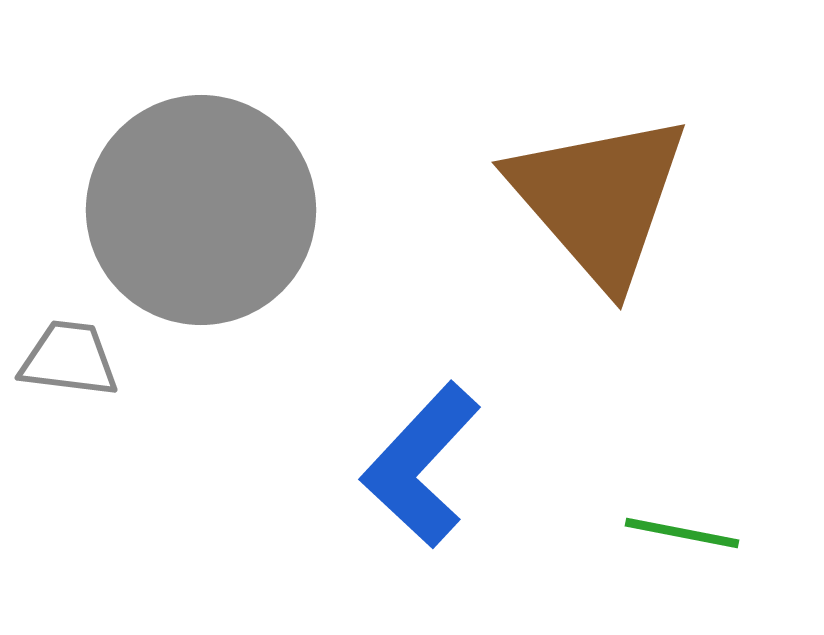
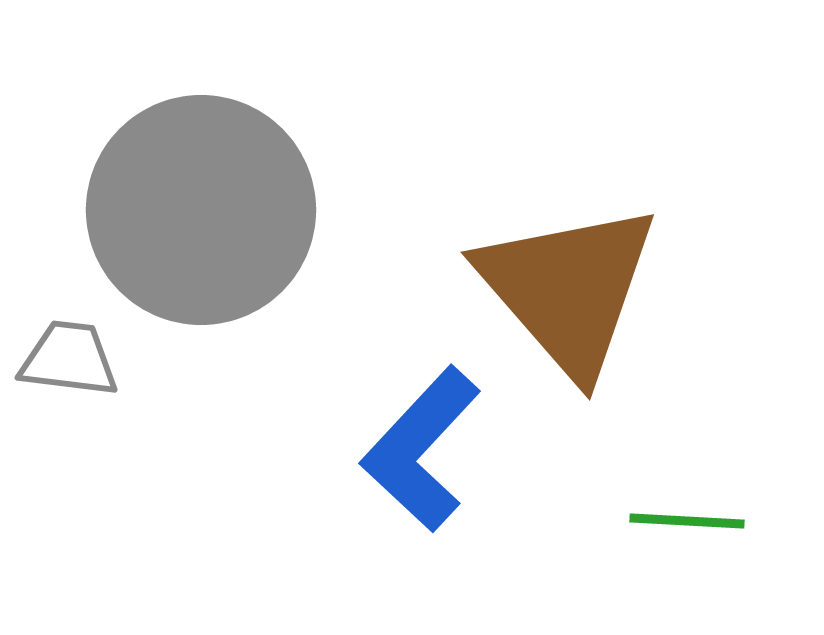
brown triangle: moved 31 px left, 90 px down
blue L-shape: moved 16 px up
green line: moved 5 px right, 12 px up; rotated 8 degrees counterclockwise
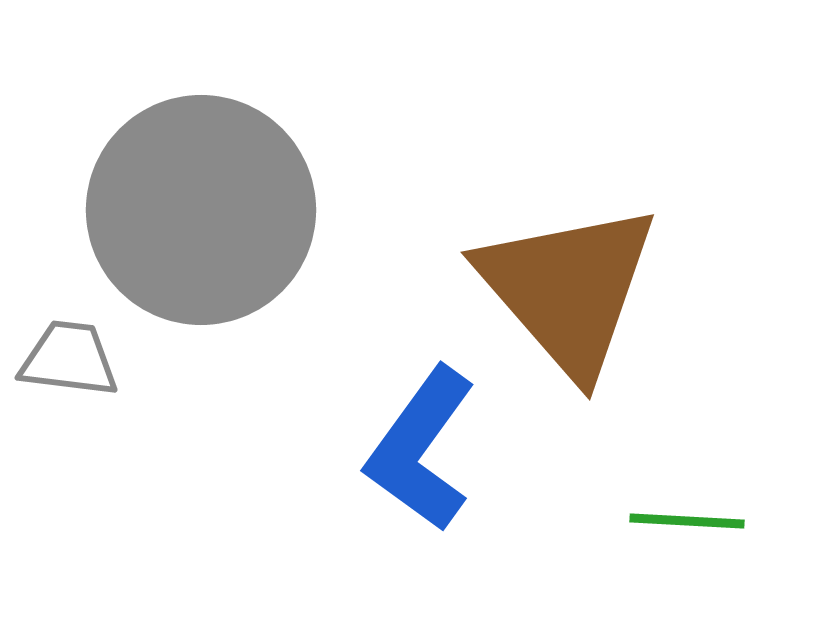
blue L-shape: rotated 7 degrees counterclockwise
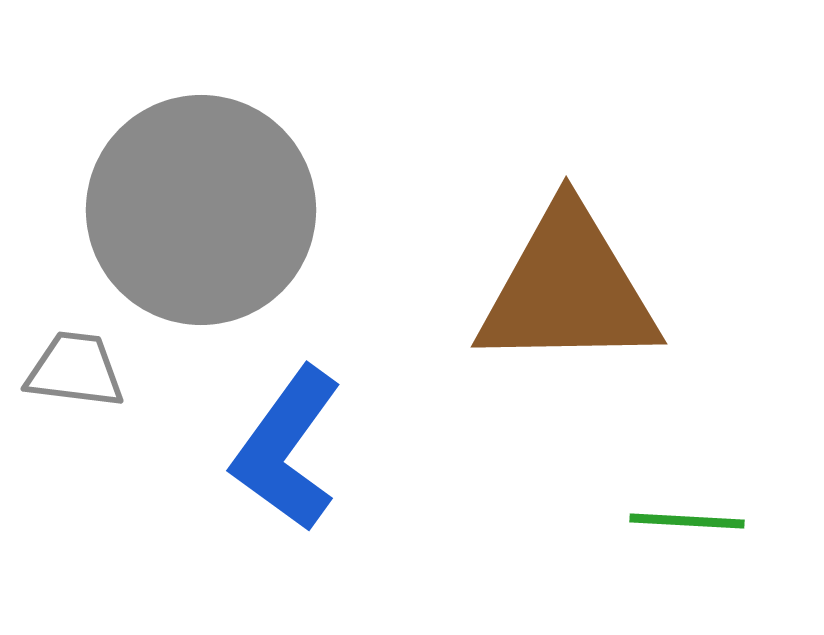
brown triangle: rotated 50 degrees counterclockwise
gray trapezoid: moved 6 px right, 11 px down
blue L-shape: moved 134 px left
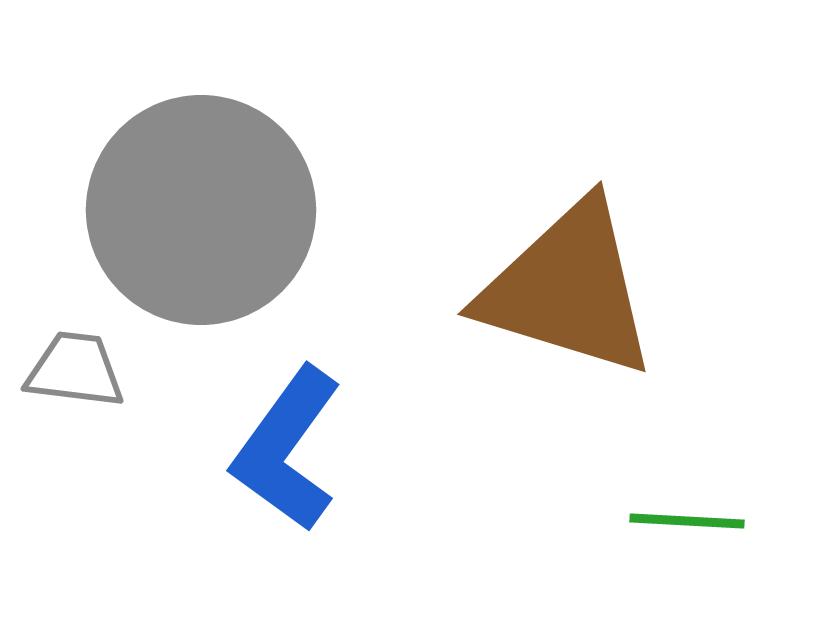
brown triangle: rotated 18 degrees clockwise
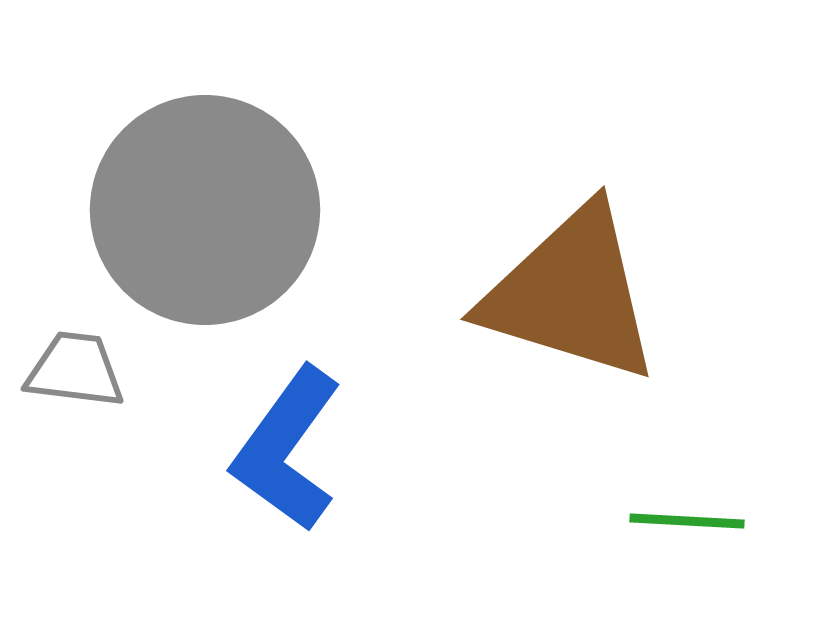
gray circle: moved 4 px right
brown triangle: moved 3 px right, 5 px down
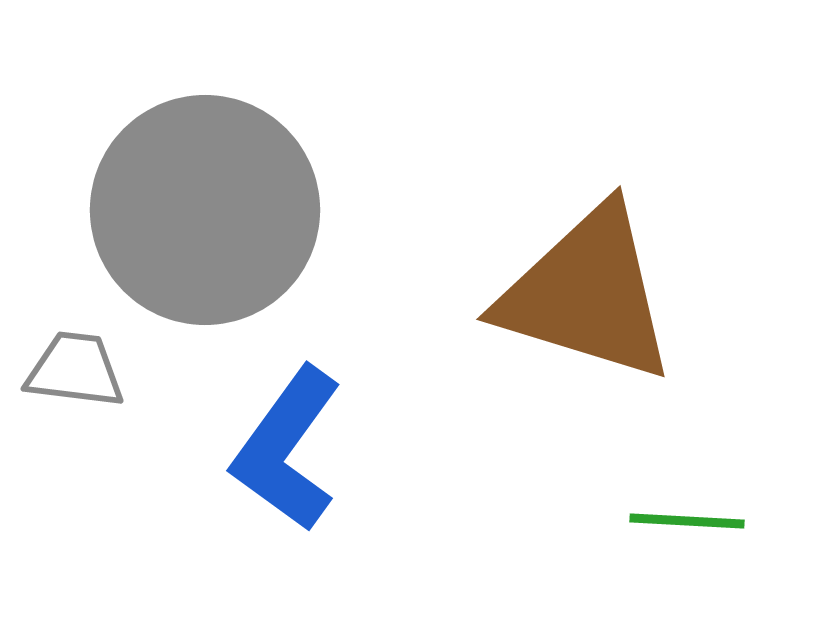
brown triangle: moved 16 px right
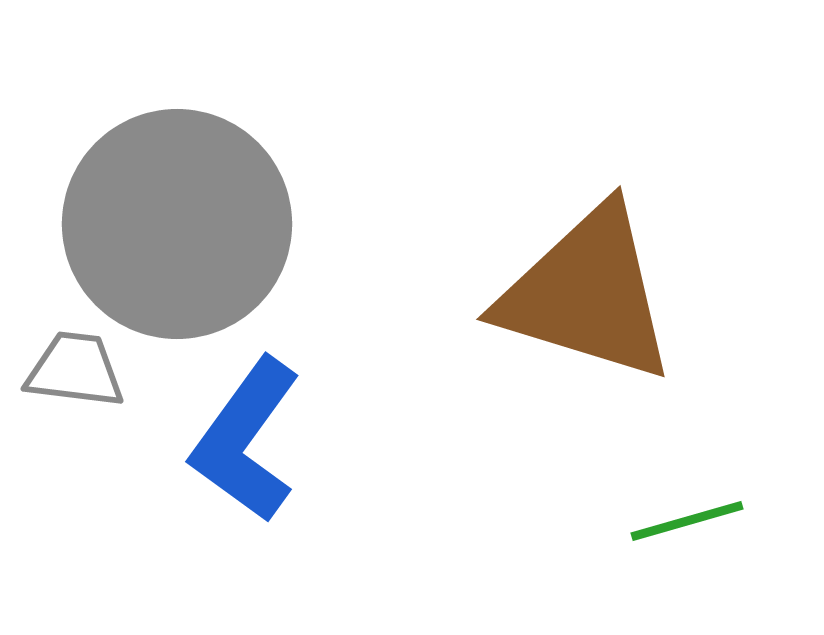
gray circle: moved 28 px left, 14 px down
blue L-shape: moved 41 px left, 9 px up
green line: rotated 19 degrees counterclockwise
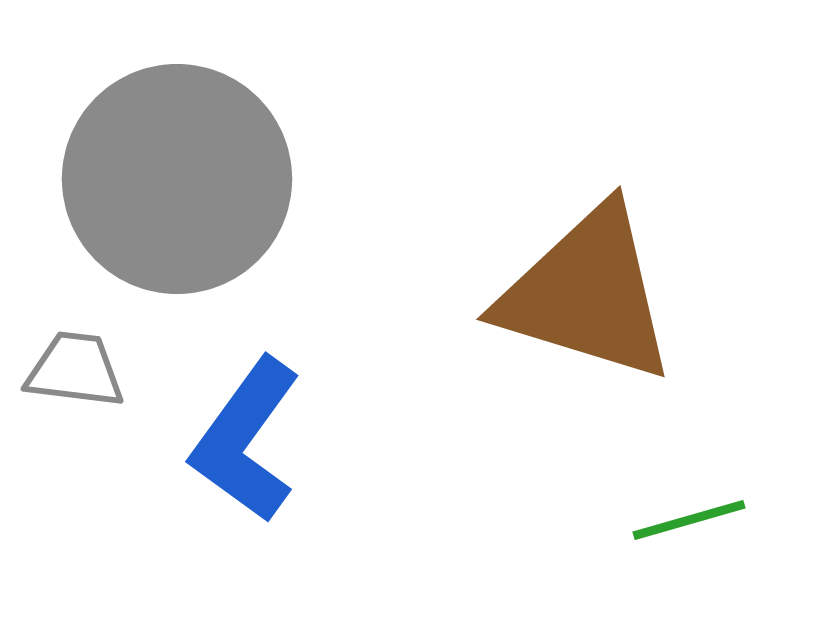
gray circle: moved 45 px up
green line: moved 2 px right, 1 px up
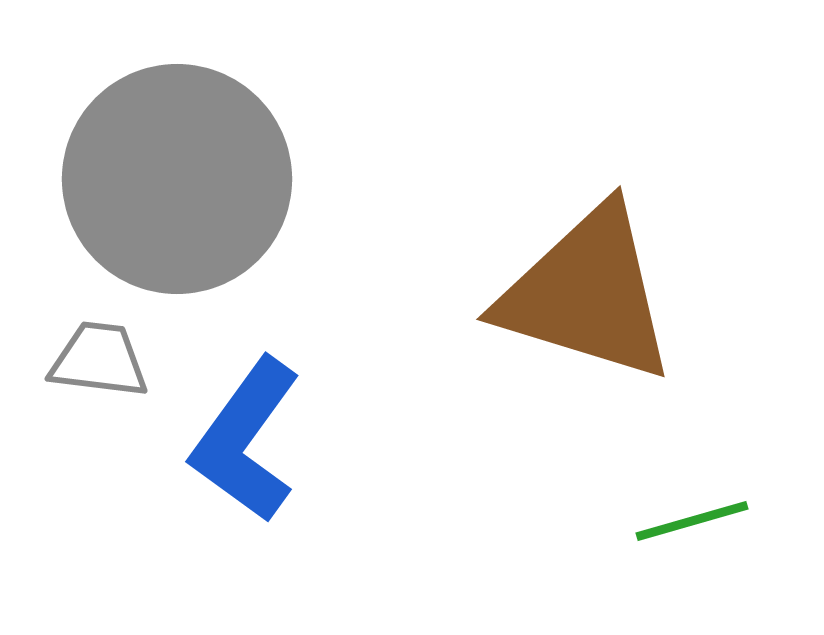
gray trapezoid: moved 24 px right, 10 px up
green line: moved 3 px right, 1 px down
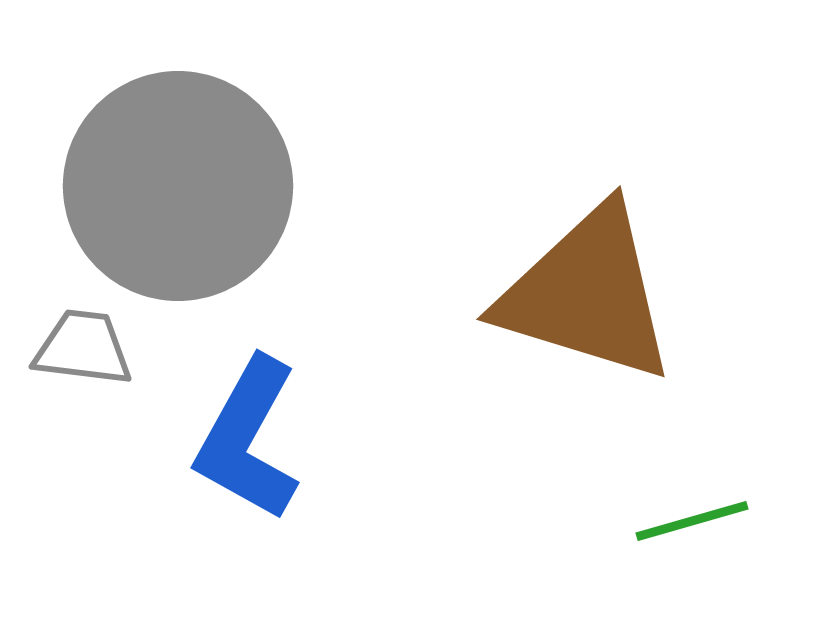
gray circle: moved 1 px right, 7 px down
gray trapezoid: moved 16 px left, 12 px up
blue L-shape: moved 2 px right, 1 px up; rotated 7 degrees counterclockwise
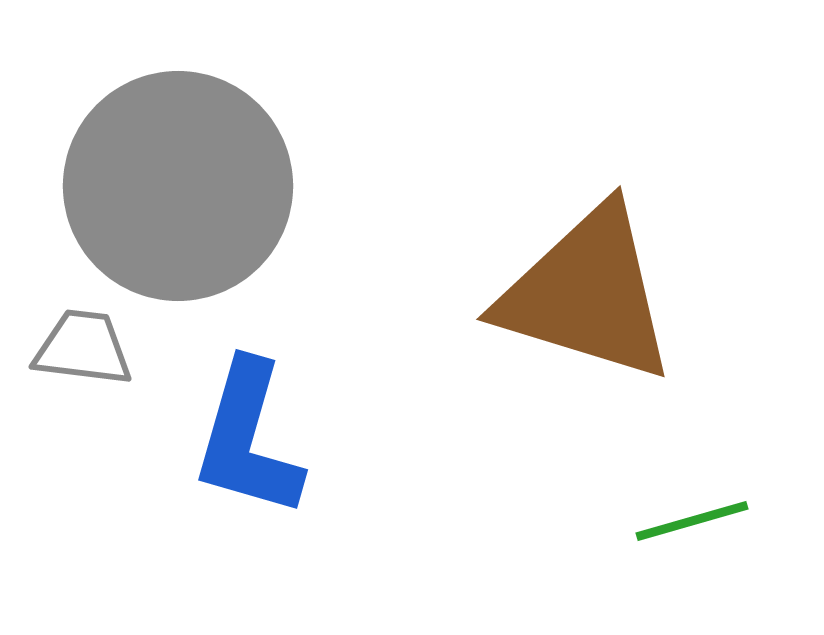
blue L-shape: rotated 13 degrees counterclockwise
